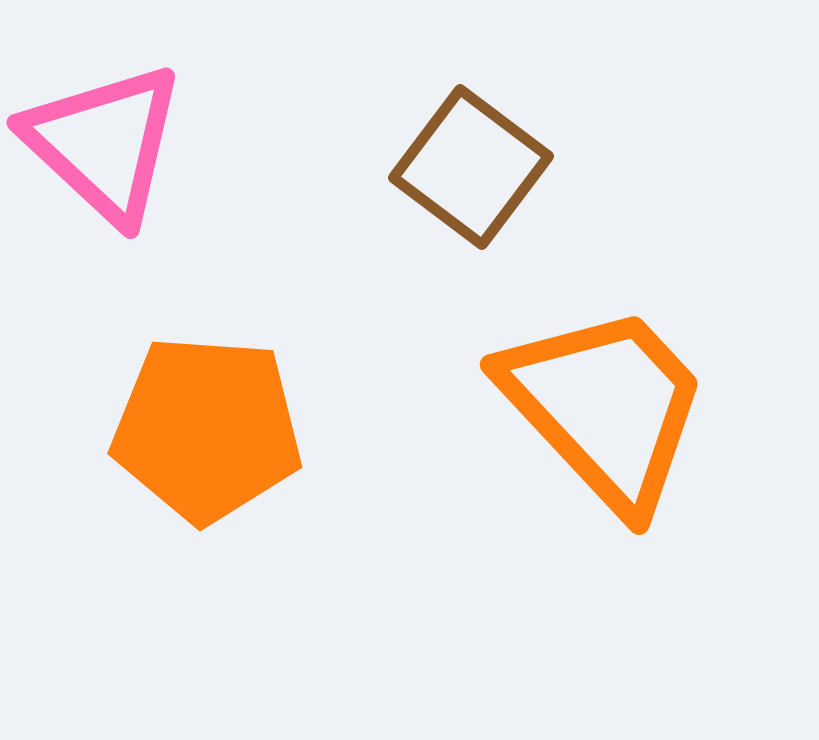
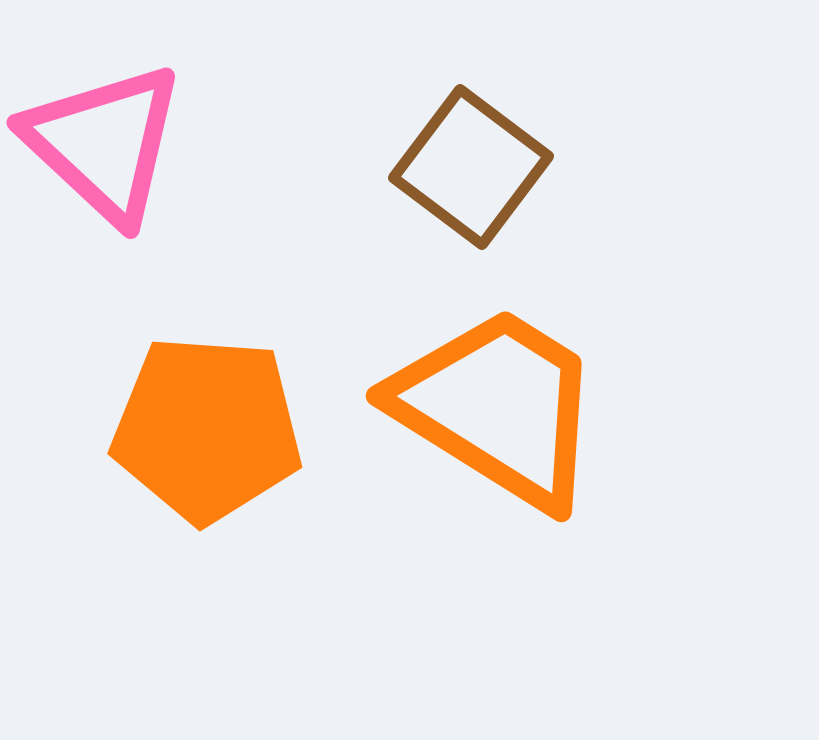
orange trapezoid: moved 107 px left; rotated 15 degrees counterclockwise
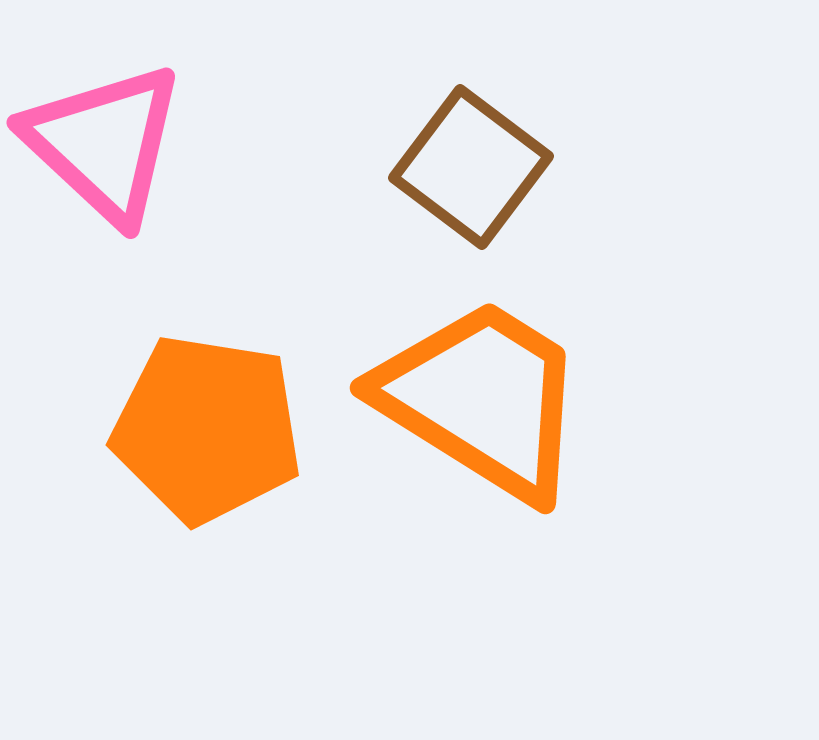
orange trapezoid: moved 16 px left, 8 px up
orange pentagon: rotated 5 degrees clockwise
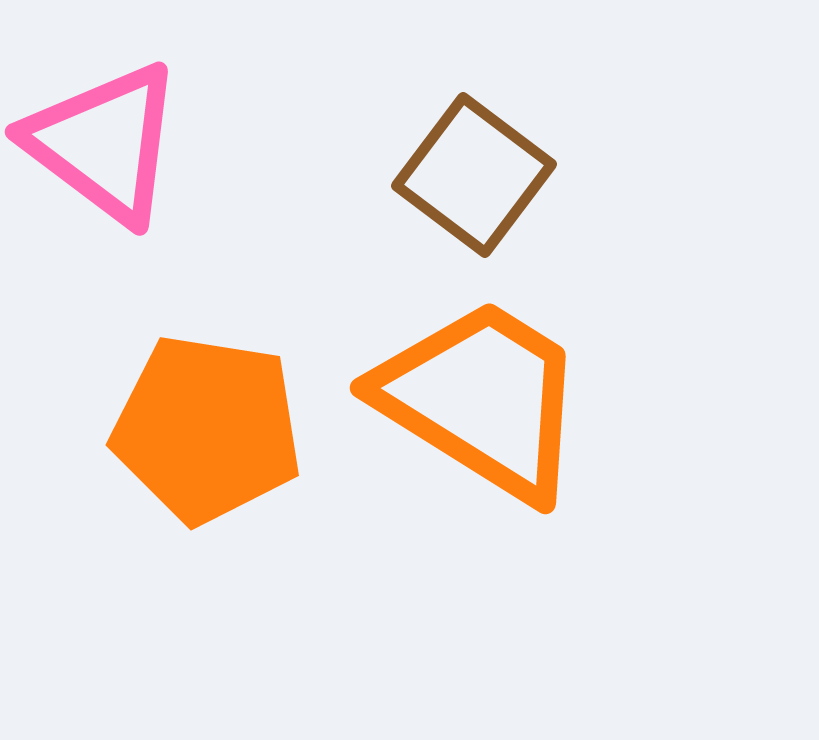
pink triangle: rotated 6 degrees counterclockwise
brown square: moved 3 px right, 8 px down
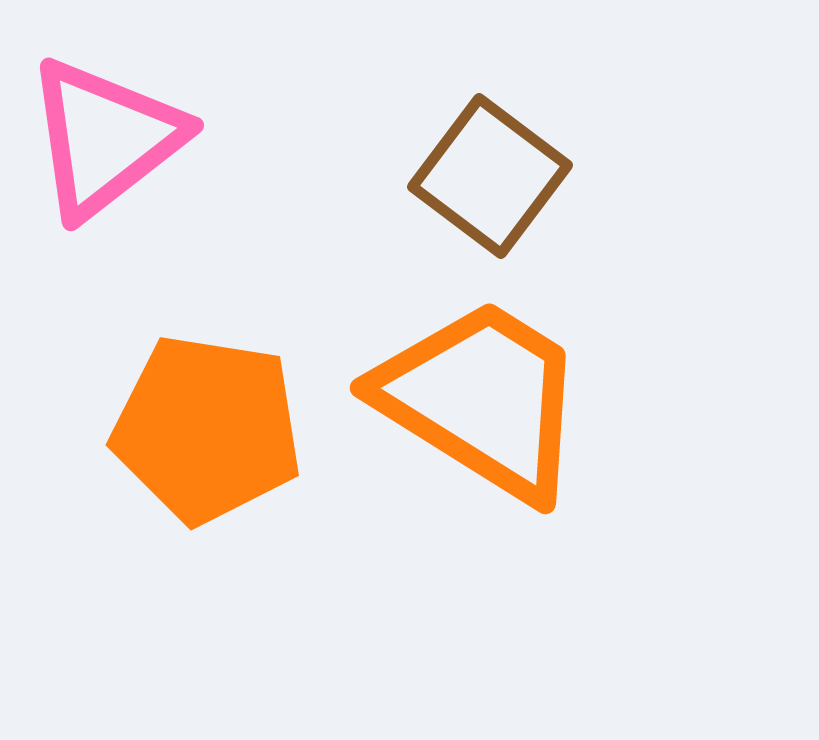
pink triangle: moved 1 px right, 5 px up; rotated 45 degrees clockwise
brown square: moved 16 px right, 1 px down
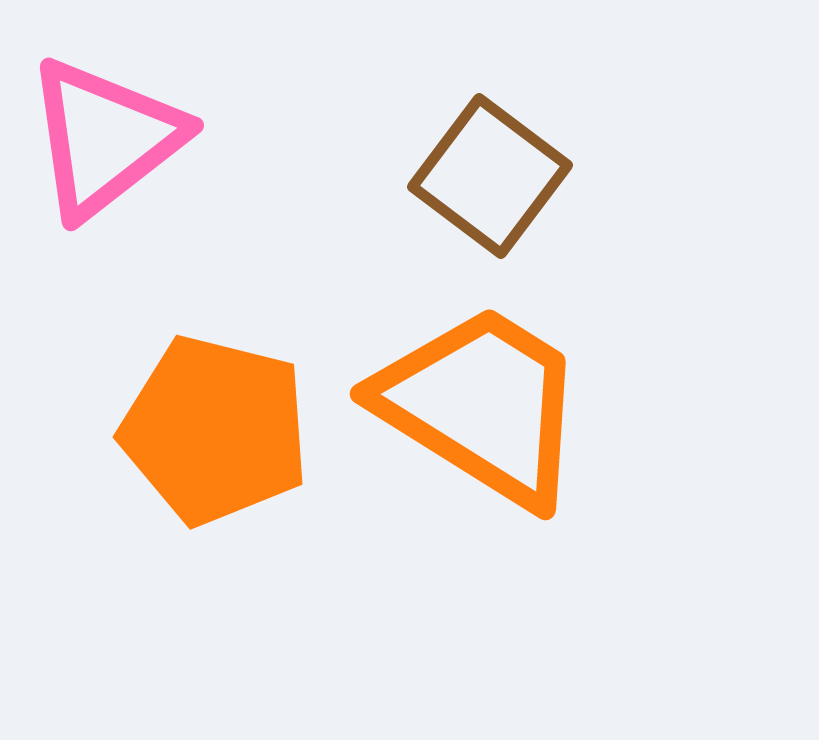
orange trapezoid: moved 6 px down
orange pentagon: moved 8 px right, 1 px down; rotated 5 degrees clockwise
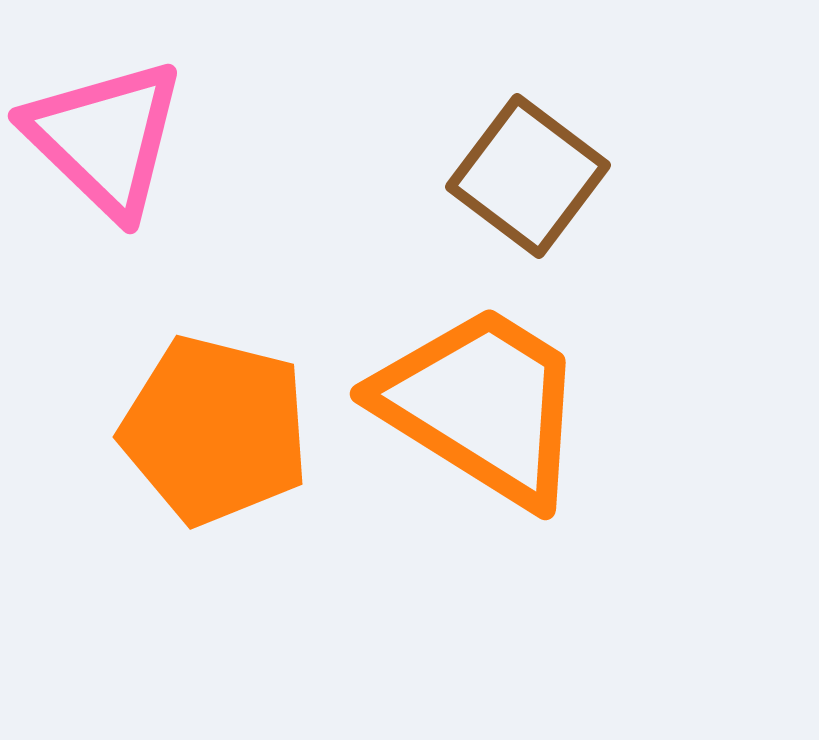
pink triangle: rotated 38 degrees counterclockwise
brown square: moved 38 px right
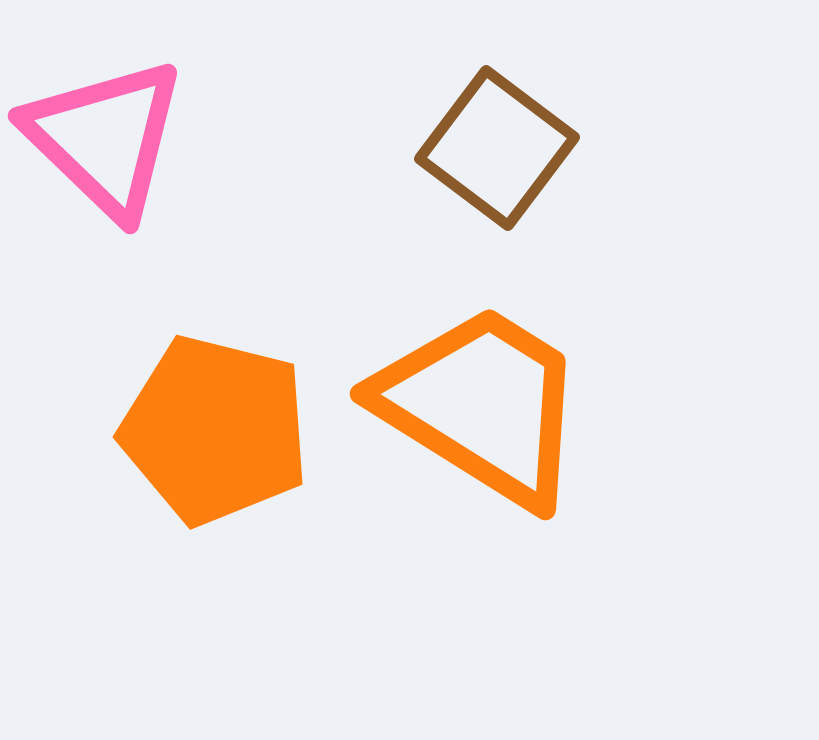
brown square: moved 31 px left, 28 px up
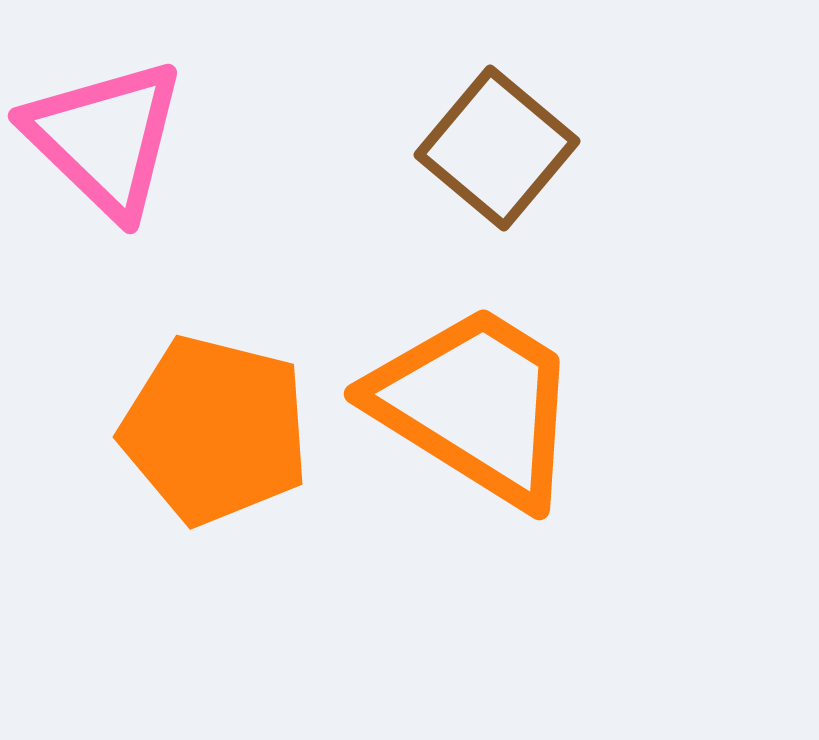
brown square: rotated 3 degrees clockwise
orange trapezoid: moved 6 px left
